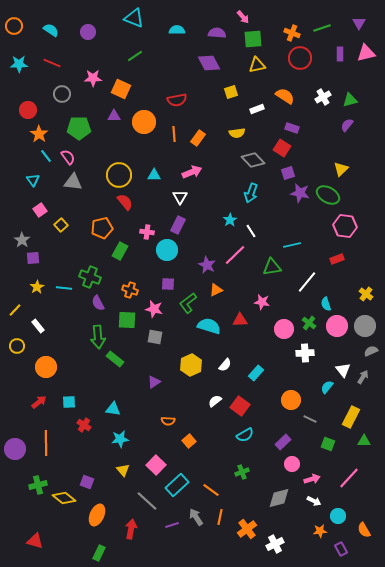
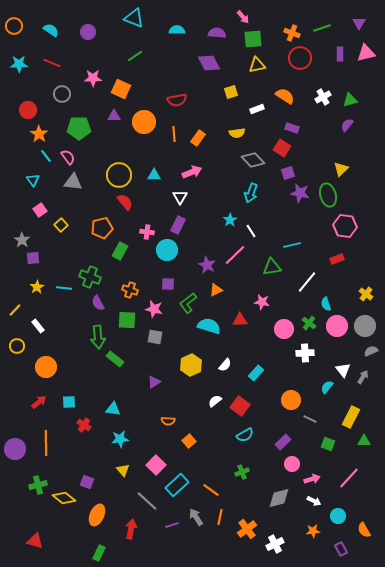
green ellipse at (328, 195): rotated 45 degrees clockwise
orange star at (320, 531): moved 7 px left
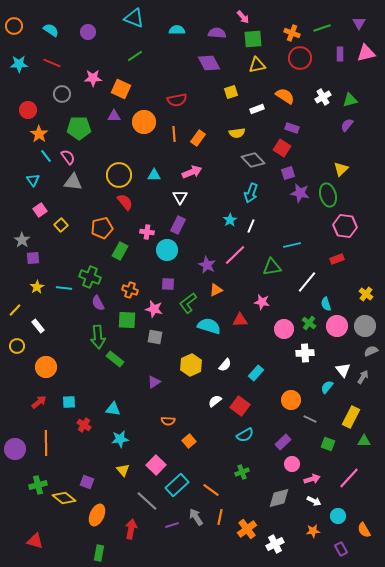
white line at (251, 231): moved 5 px up; rotated 56 degrees clockwise
green rectangle at (99, 553): rotated 14 degrees counterclockwise
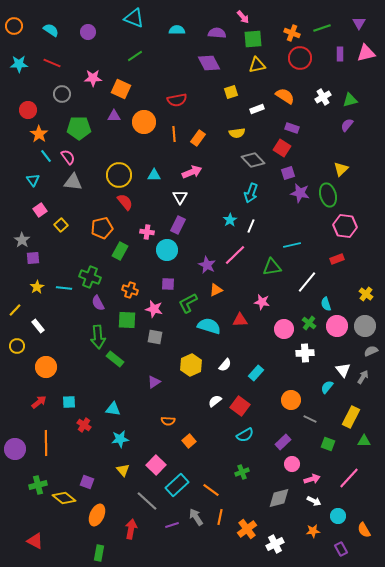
green L-shape at (188, 303): rotated 10 degrees clockwise
red triangle at (35, 541): rotated 12 degrees clockwise
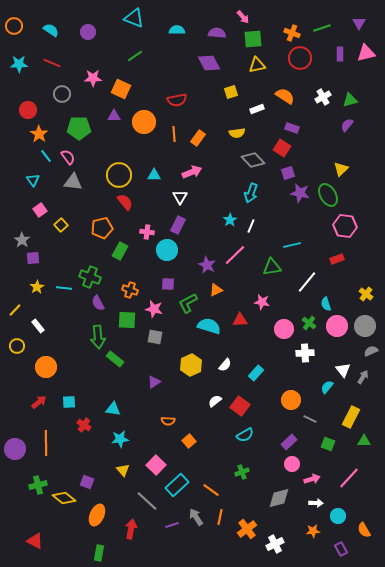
green ellipse at (328, 195): rotated 15 degrees counterclockwise
purple rectangle at (283, 442): moved 6 px right
white arrow at (314, 501): moved 2 px right, 2 px down; rotated 24 degrees counterclockwise
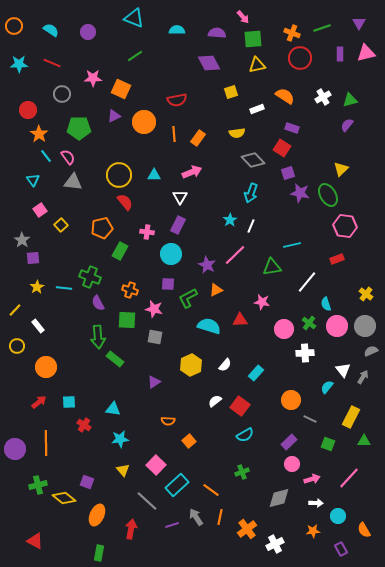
purple triangle at (114, 116): rotated 24 degrees counterclockwise
cyan circle at (167, 250): moved 4 px right, 4 px down
green L-shape at (188, 303): moved 5 px up
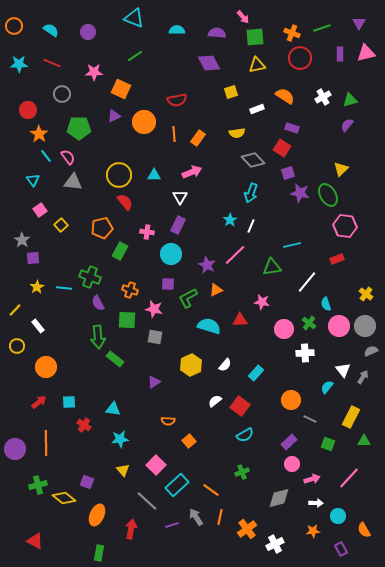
green square at (253, 39): moved 2 px right, 2 px up
pink star at (93, 78): moved 1 px right, 6 px up
pink circle at (337, 326): moved 2 px right
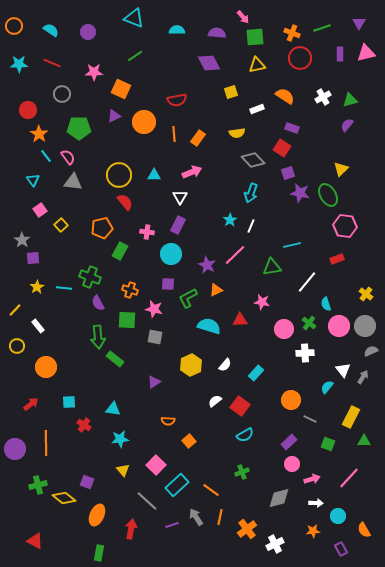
red arrow at (39, 402): moved 8 px left, 2 px down
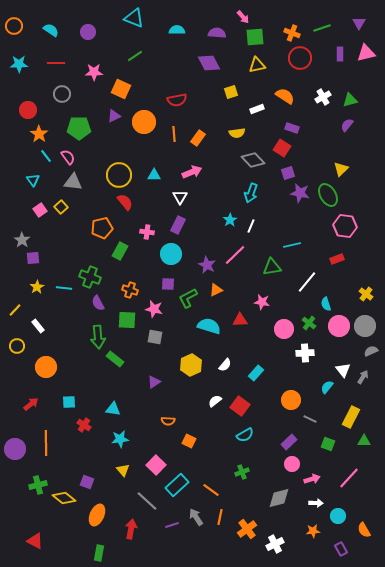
red line at (52, 63): moved 4 px right; rotated 24 degrees counterclockwise
yellow square at (61, 225): moved 18 px up
orange square at (189, 441): rotated 24 degrees counterclockwise
